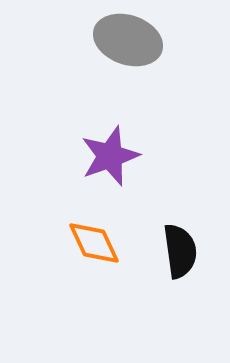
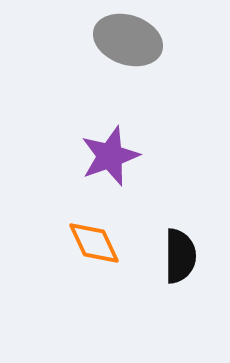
black semicircle: moved 5 px down; rotated 8 degrees clockwise
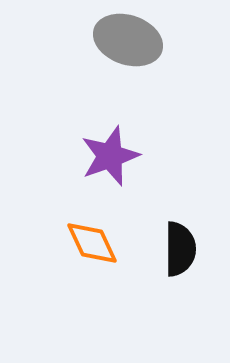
orange diamond: moved 2 px left
black semicircle: moved 7 px up
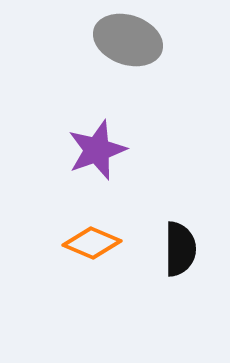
purple star: moved 13 px left, 6 px up
orange diamond: rotated 42 degrees counterclockwise
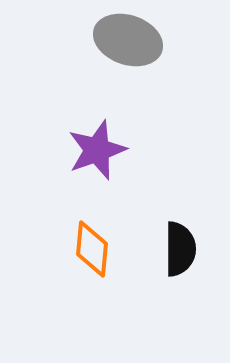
orange diamond: moved 6 px down; rotated 72 degrees clockwise
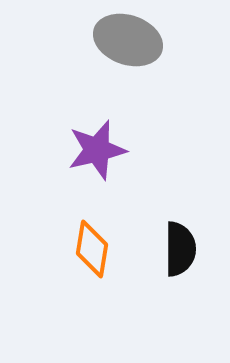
purple star: rotated 6 degrees clockwise
orange diamond: rotated 4 degrees clockwise
